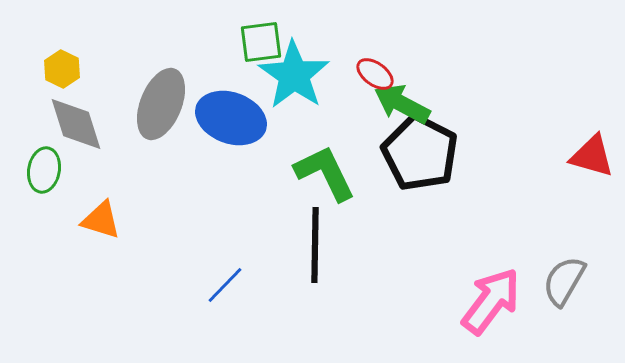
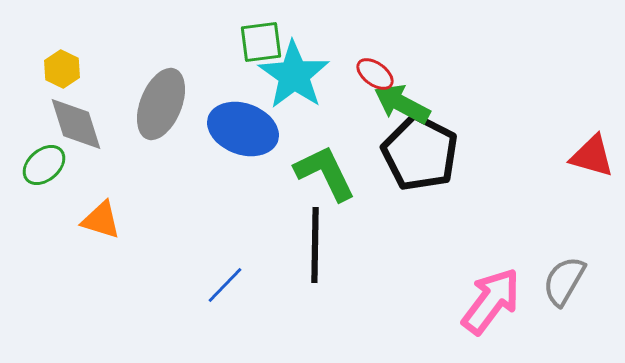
blue ellipse: moved 12 px right, 11 px down
green ellipse: moved 5 px up; rotated 39 degrees clockwise
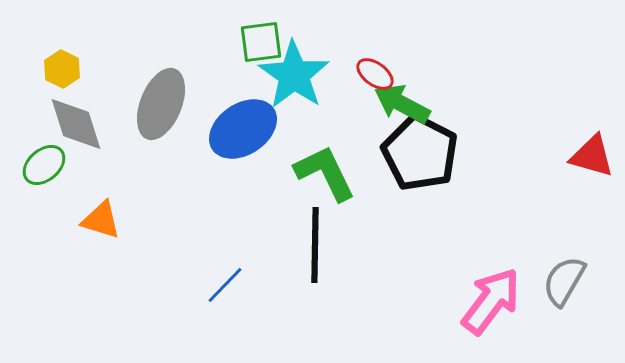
blue ellipse: rotated 54 degrees counterclockwise
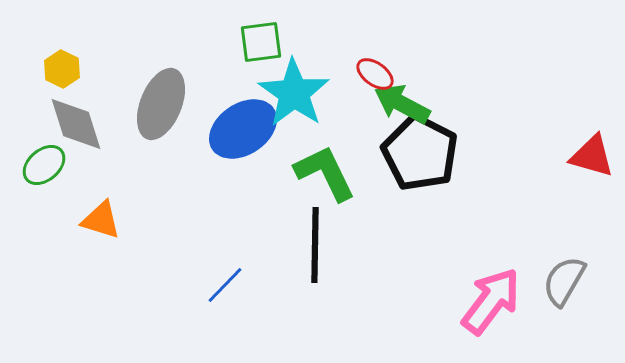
cyan star: moved 18 px down
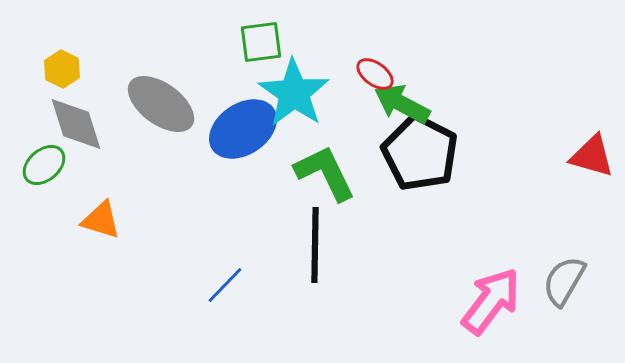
gray ellipse: rotated 76 degrees counterclockwise
